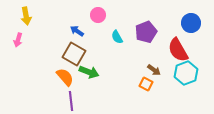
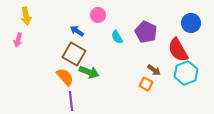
purple pentagon: rotated 25 degrees counterclockwise
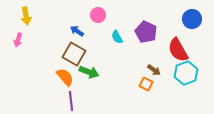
blue circle: moved 1 px right, 4 px up
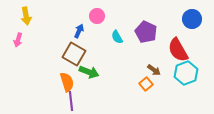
pink circle: moved 1 px left, 1 px down
blue arrow: moved 2 px right; rotated 80 degrees clockwise
orange semicircle: moved 2 px right, 5 px down; rotated 24 degrees clockwise
orange square: rotated 24 degrees clockwise
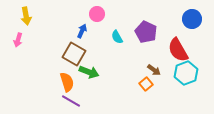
pink circle: moved 2 px up
blue arrow: moved 3 px right
purple line: rotated 54 degrees counterclockwise
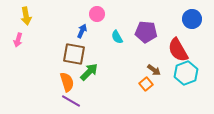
purple pentagon: rotated 20 degrees counterclockwise
brown square: rotated 20 degrees counterclockwise
green arrow: rotated 66 degrees counterclockwise
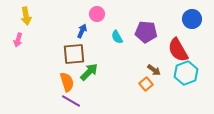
brown square: rotated 15 degrees counterclockwise
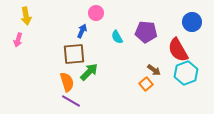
pink circle: moved 1 px left, 1 px up
blue circle: moved 3 px down
